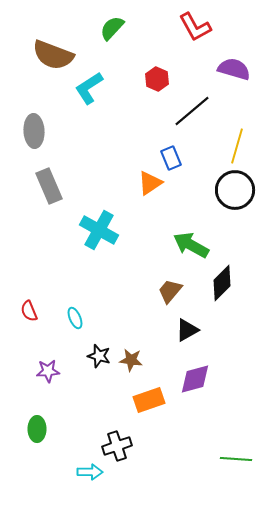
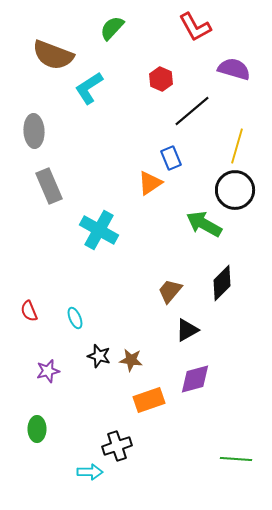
red hexagon: moved 4 px right
green arrow: moved 13 px right, 21 px up
purple star: rotated 10 degrees counterclockwise
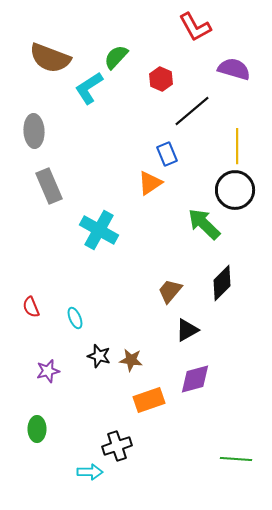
green semicircle: moved 4 px right, 29 px down
brown semicircle: moved 3 px left, 3 px down
yellow line: rotated 16 degrees counterclockwise
blue rectangle: moved 4 px left, 4 px up
green arrow: rotated 15 degrees clockwise
red semicircle: moved 2 px right, 4 px up
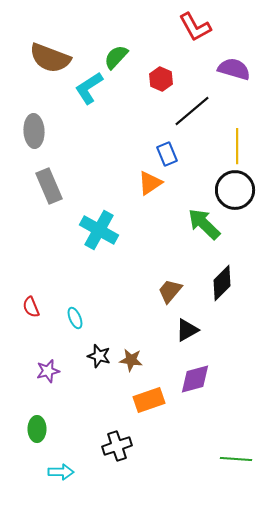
cyan arrow: moved 29 px left
